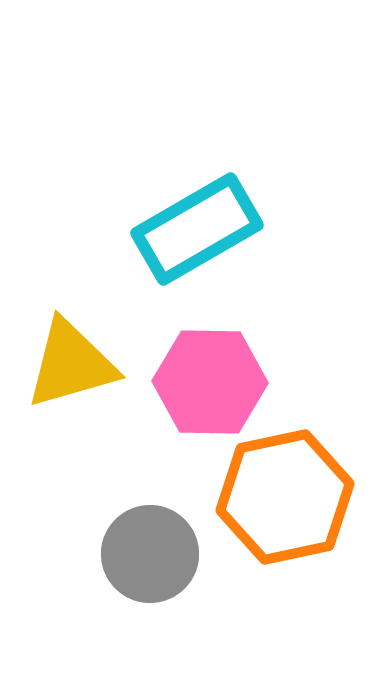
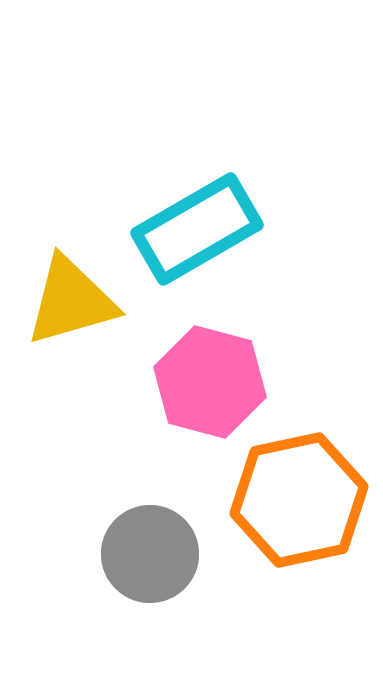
yellow triangle: moved 63 px up
pink hexagon: rotated 14 degrees clockwise
orange hexagon: moved 14 px right, 3 px down
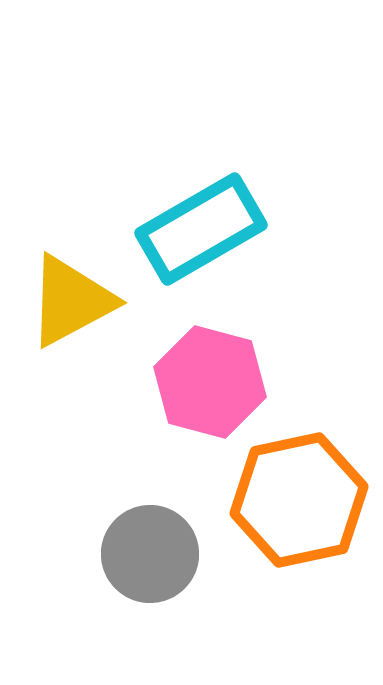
cyan rectangle: moved 4 px right
yellow triangle: rotated 12 degrees counterclockwise
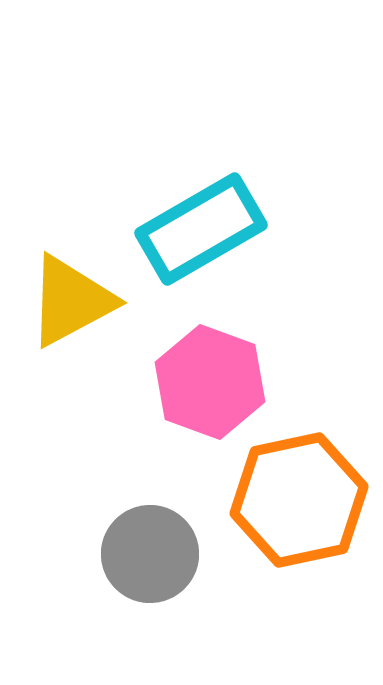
pink hexagon: rotated 5 degrees clockwise
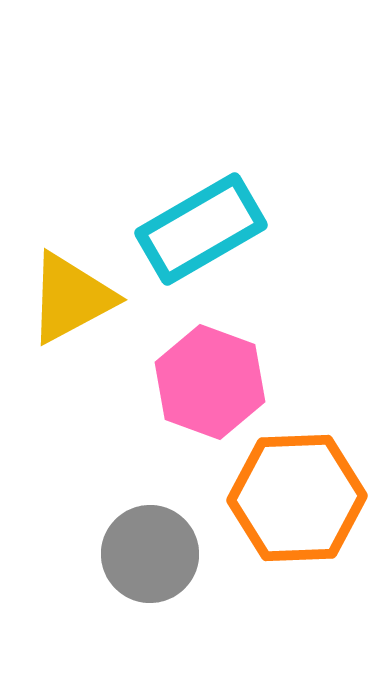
yellow triangle: moved 3 px up
orange hexagon: moved 2 px left, 2 px up; rotated 10 degrees clockwise
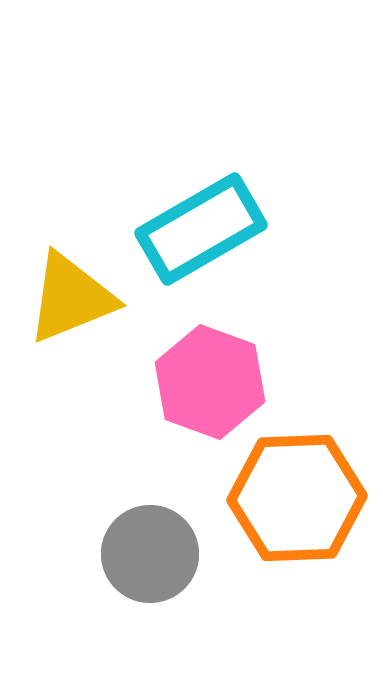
yellow triangle: rotated 6 degrees clockwise
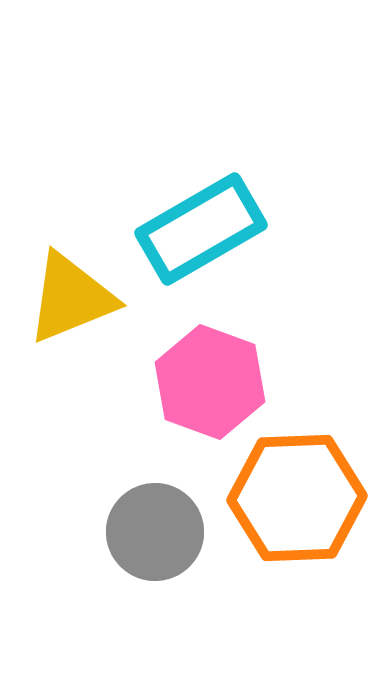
gray circle: moved 5 px right, 22 px up
